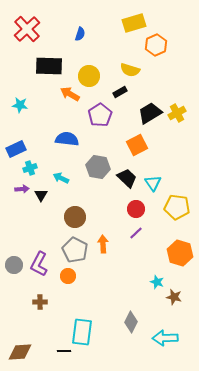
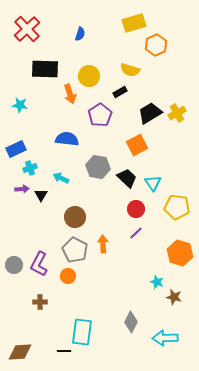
black rectangle at (49, 66): moved 4 px left, 3 px down
orange arrow at (70, 94): rotated 138 degrees counterclockwise
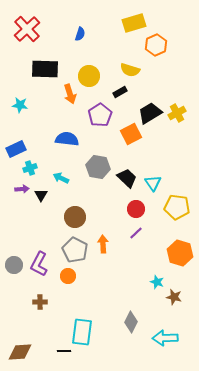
orange square at (137, 145): moved 6 px left, 11 px up
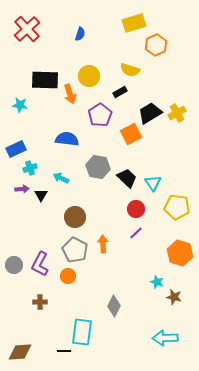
black rectangle at (45, 69): moved 11 px down
purple L-shape at (39, 264): moved 1 px right
gray diamond at (131, 322): moved 17 px left, 16 px up
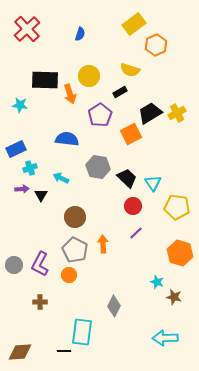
yellow rectangle at (134, 23): moved 1 px down; rotated 20 degrees counterclockwise
red circle at (136, 209): moved 3 px left, 3 px up
orange circle at (68, 276): moved 1 px right, 1 px up
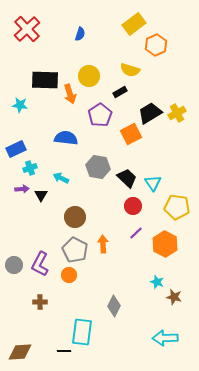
blue semicircle at (67, 139): moved 1 px left, 1 px up
orange hexagon at (180, 253): moved 15 px left, 9 px up; rotated 10 degrees clockwise
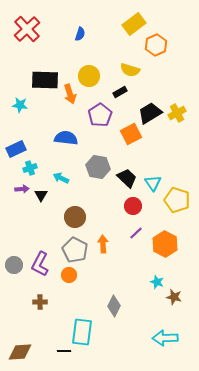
yellow pentagon at (177, 207): moved 7 px up; rotated 10 degrees clockwise
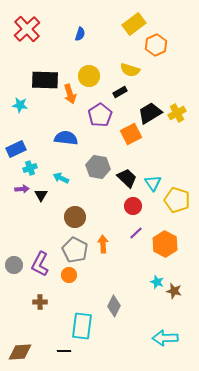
brown star at (174, 297): moved 6 px up
cyan rectangle at (82, 332): moved 6 px up
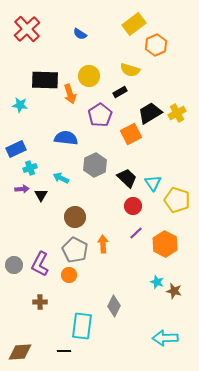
blue semicircle at (80, 34): rotated 104 degrees clockwise
gray hexagon at (98, 167): moved 3 px left, 2 px up; rotated 25 degrees clockwise
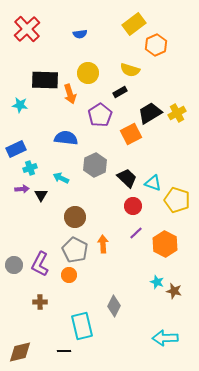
blue semicircle at (80, 34): rotated 40 degrees counterclockwise
yellow circle at (89, 76): moved 1 px left, 3 px up
cyan triangle at (153, 183): rotated 36 degrees counterclockwise
cyan rectangle at (82, 326): rotated 20 degrees counterclockwise
brown diamond at (20, 352): rotated 10 degrees counterclockwise
